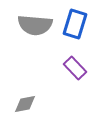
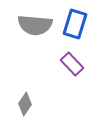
purple rectangle: moved 3 px left, 4 px up
gray diamond: rotated 45 degrees counterclockwise
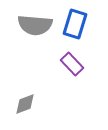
gray diamond: rotated 35 degrees clockwise
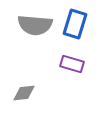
purple rectangle: rotated 30 degrees counterclockwise
gray diamond: moved 1 px left, 11 px up; rotated 15 degrees clockwise
